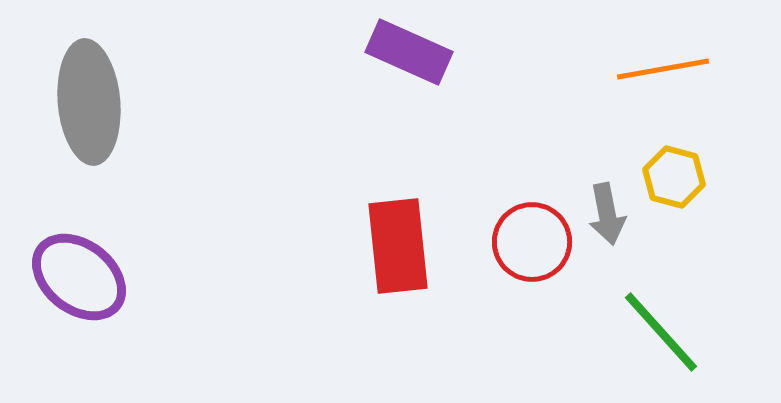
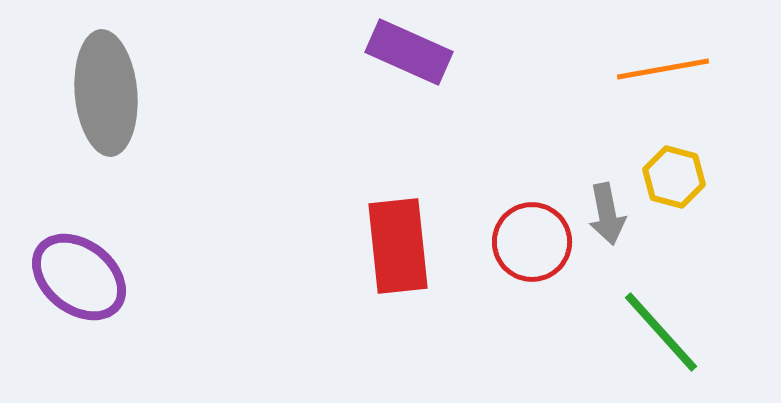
gray ellipse: moved 17 px right, 9 px up
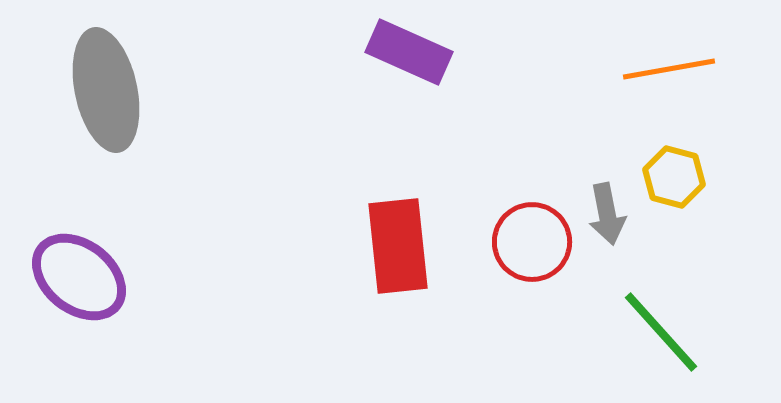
orange line: moved 6 px right
gray ellipse: moved 3 px up; rotated 7 degrees counterclockwise
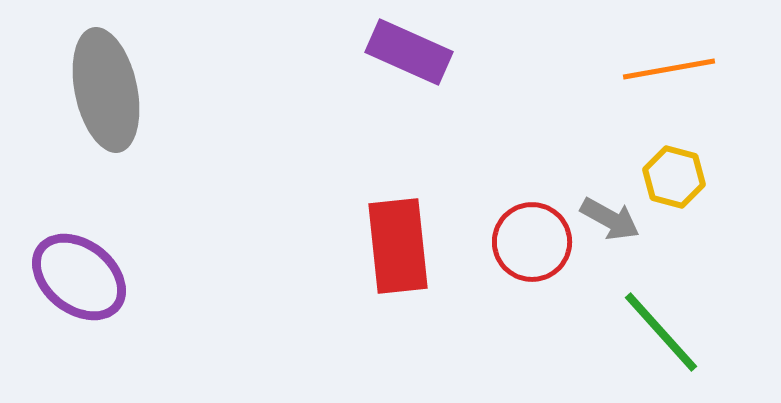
gray arrow: moved 3 px right, 5 px down; rotated 50 degrees counterclockwise
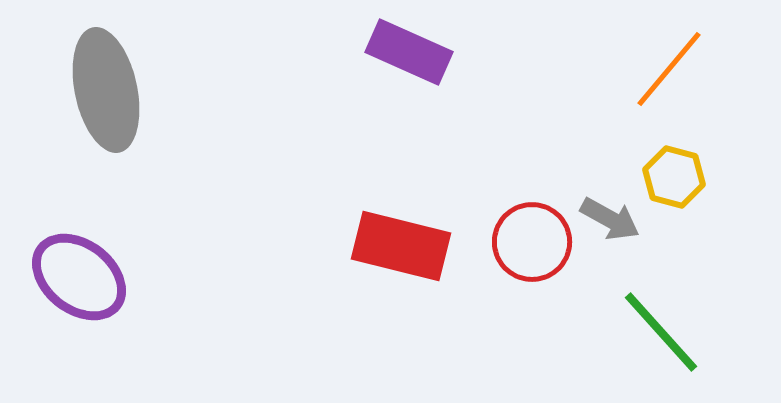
orange line: rotated 40 degrees counterclockwise
red rectangle: moved 3 px right; rotated 70 degrees counterclockwise
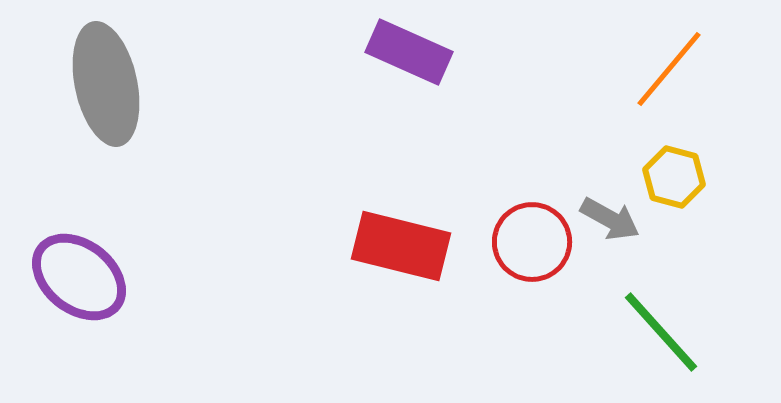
gray ellipse: moved 6 px up
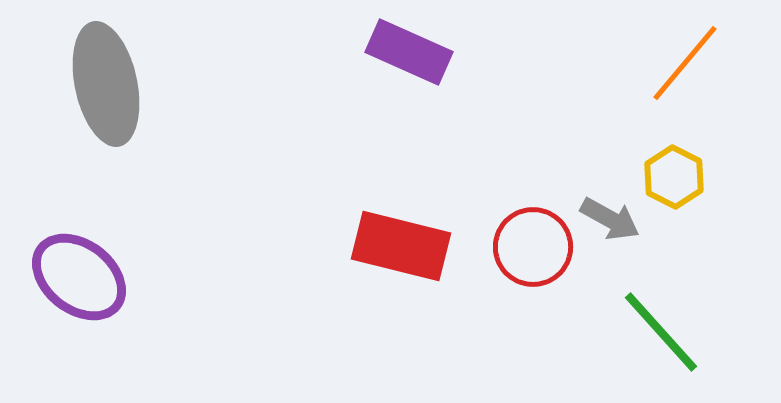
orange line: moved 16 px right, 6 px up
yellow hexagon: rotated 12 degrees clockwise
red circle: moved 1 px right, 5 px down
